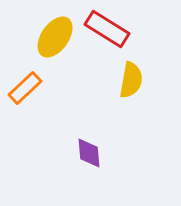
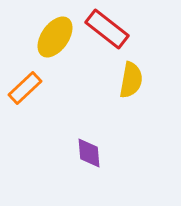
red rectangle: rotated 6 degrees clockwise
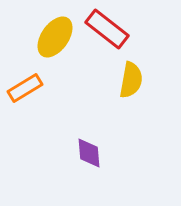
orange rectangle: rotated 12 degrees clockwise
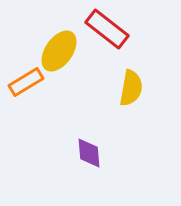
yellow ellipse: moved 4 px right, 14 px down
yellow semicircle: moved 8 px down
orange rectangle: moved 1 px right, 6 px up
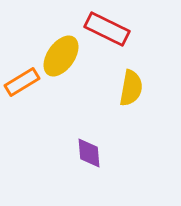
red rectangle: rotated 12 degrees counterclockwise
yellow ellipse: moved 2 px right, 5 px down
orange rectangle: moved 4 px left
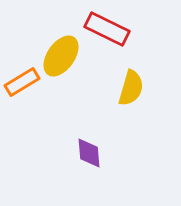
yellow semicircle: rotated 6 degrees clockwise
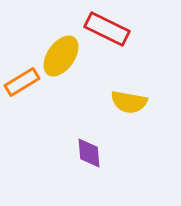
yellow semicircle: moved 2 px left, 14 px down; rotated 84 degrees clockwise
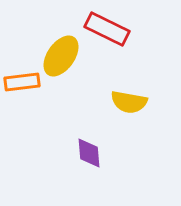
orange rectangle: rotated 24 degrees clockwise
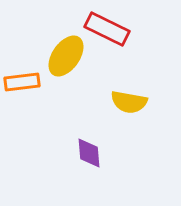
yellow ellipse: moved 5 px right
